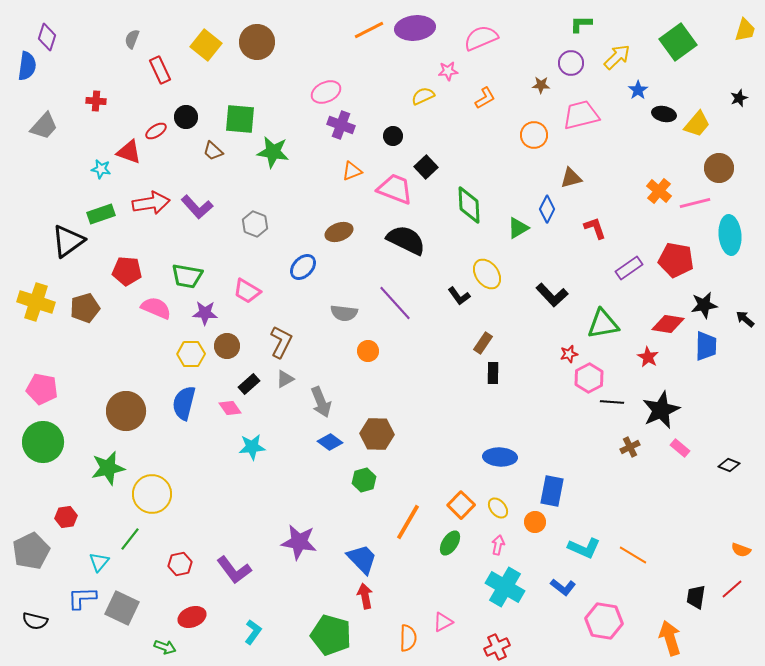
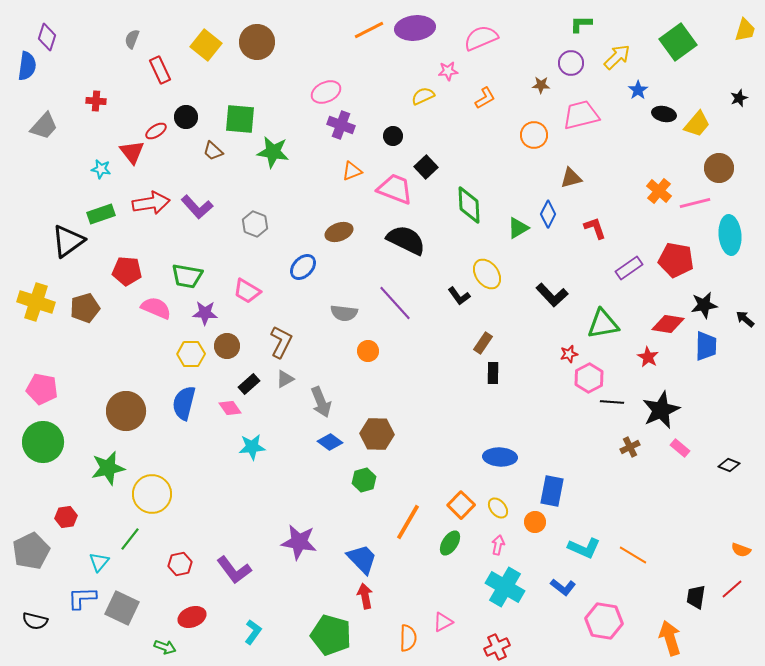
red triangle at (129, 152): moved 3 px right; rotated 32 degrees clockwise
blue diamond at (547, 209): moved 1 px right, 5 px down
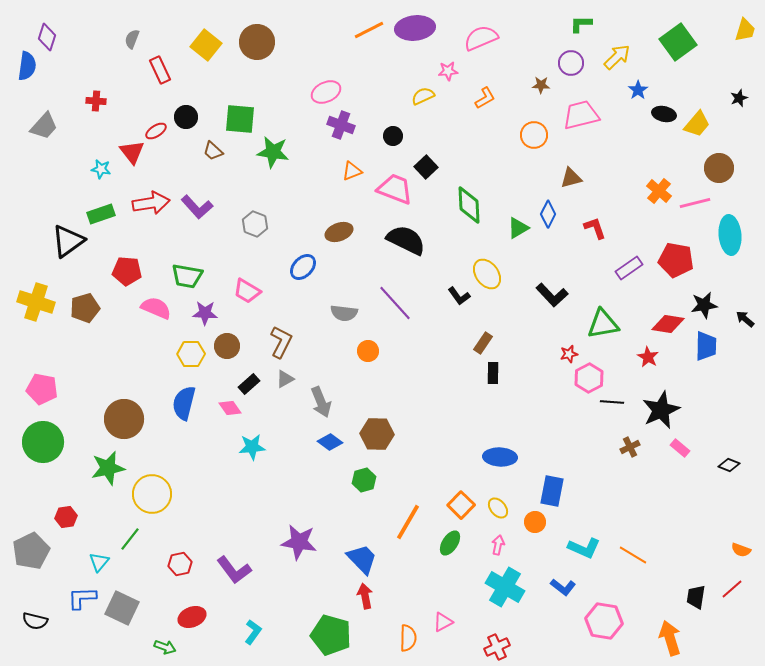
brown circle at (126, 411): moved 2 px left, 8 px down
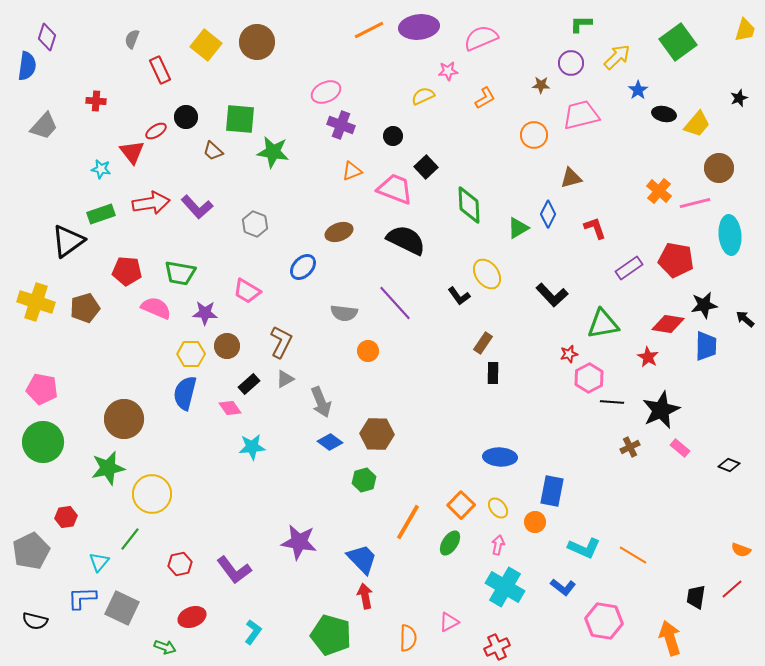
purple ellipse at (415, 28): moved 4 px right, 1 px up
green trapezoid at (187, 276): moved 7 px left, 3 px up
blue semicircle at (184, 403): moved 1 px right, 10 px up
pink triangle at (443, 622): moved 6 px right
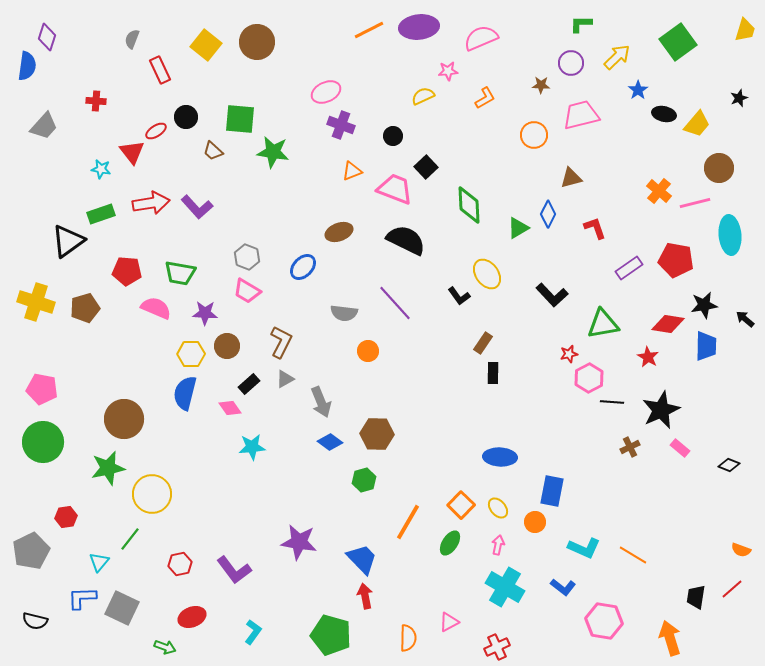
gray hexagon at (255, 224): moved 8 px left, 33 px down
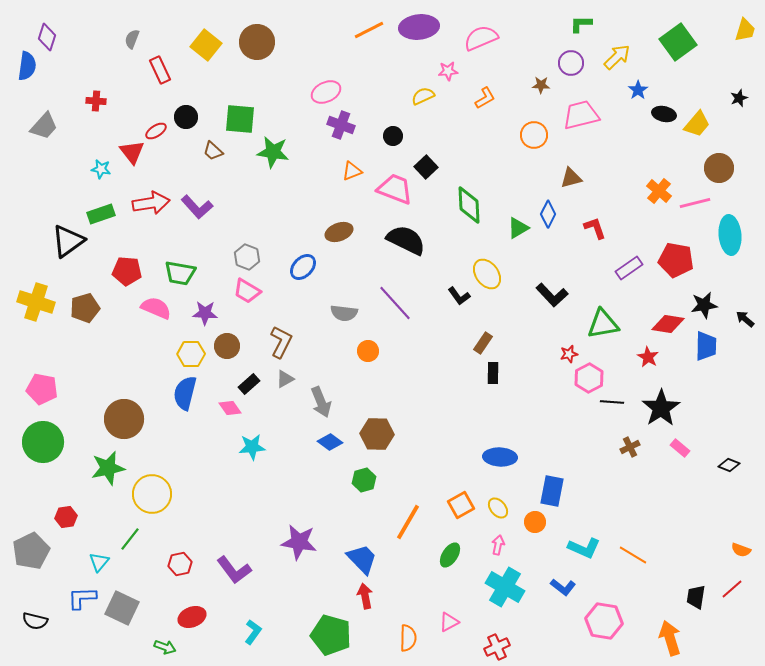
black star at (661, 410): moved 2 px up; rotated 9 degrees counterclockwise
orange square at (461, 505): rotated 16 degrees clockwise
green ellipse at (450, 543): moved 12 px down
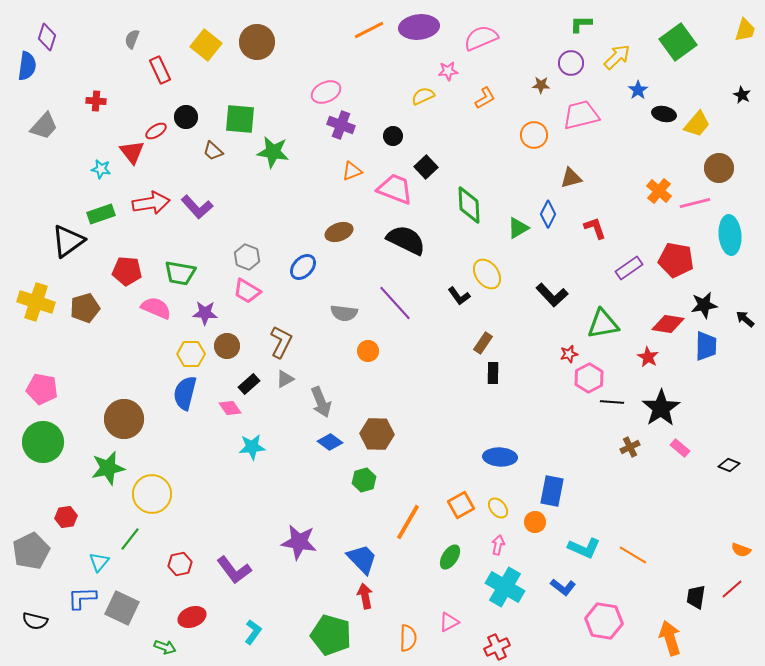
black star at (739, 98): moved 3 px right, 3 px up; rotated 24 degrees counterclockwise
green ellipse at (450, 555): moved 2 px down
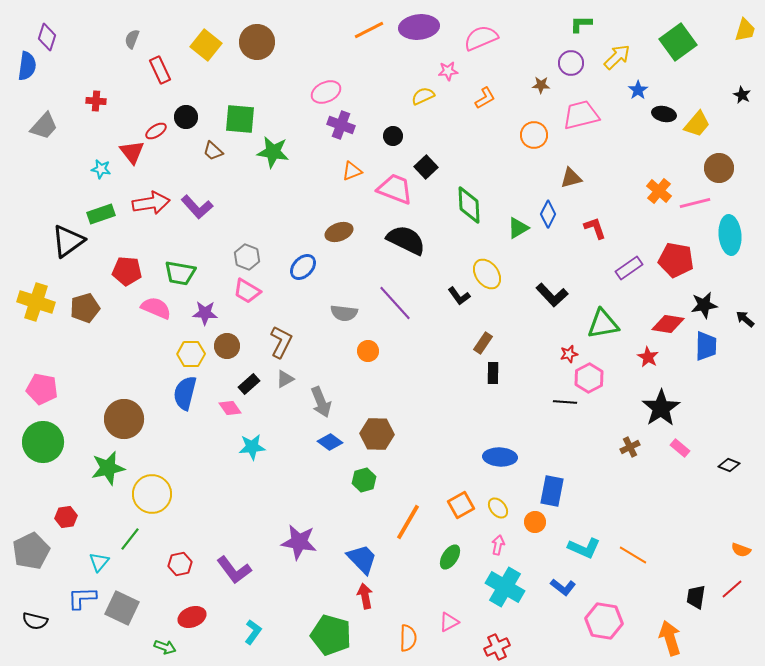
black line at (612, 402): moved 47 px left
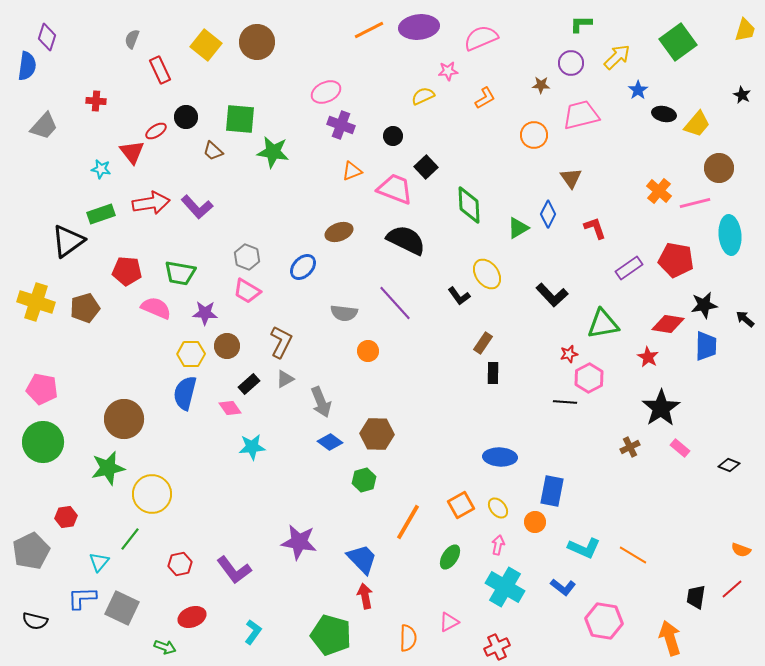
brown triangle at (571, 178): rotated 50 degrees counterclockwise
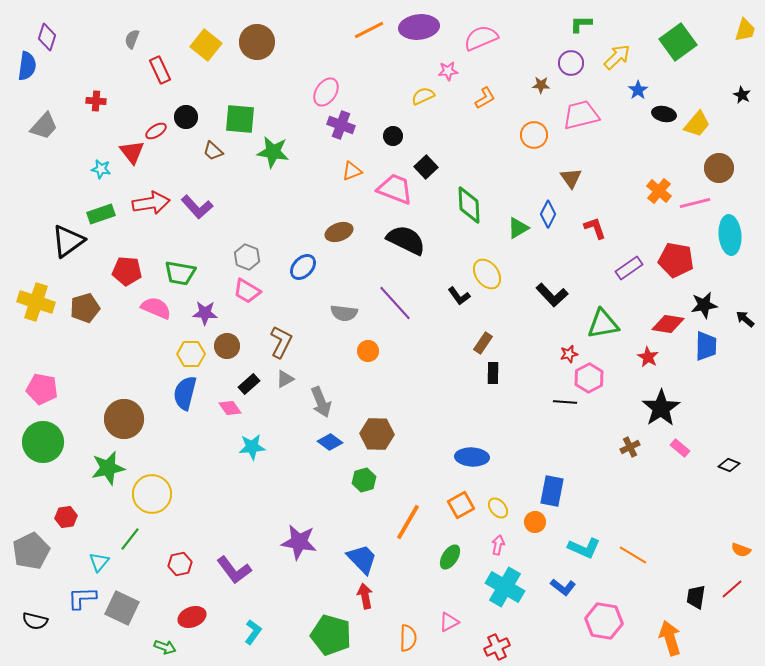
pink ellipse at (326, 92): rotated 32 degrees counterclockwise
blue ellipse at (500, 457): moved 28 px left
